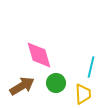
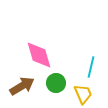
yellow trapezoid: rotated 20 degrees counterclockwise
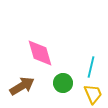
pink diamond: moved 1 px right, 2 px up
green circle: moved 7 px right
yellow trapezoid: moved 10 px right
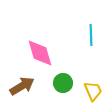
cyan line: moved 32 px up; rotated 15 degrees counterclockwise
yellow trapezoid: moved 3 px up
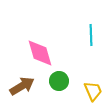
green circle: moved 4 px left, 2 px up
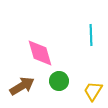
yellow trapezoid: rotated 125 degrees counterclockwise
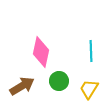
cyan line: moved 16 px down
pink diamond: moved 1 px right, 1 px up; rotated 28 degrees clockwise
yellow trapezoid: moved 4 px left, 2 px up
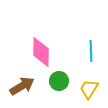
pink diamond: rotated 12 degrees counterclockwise
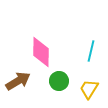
cyan line: rotated 15 degrees clockwise
brown arrow: moved 4 px left, 5 px up
